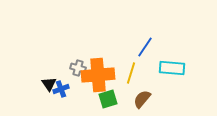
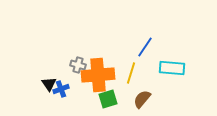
gray cross: moved 3 px up
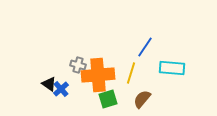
black triangle: rotated 21 degrees counterclockwise
blue cross: rotated 21 degrees counterclockwise
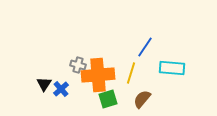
black triangle: moved 5 px left; rotated 28 degrees clockwise
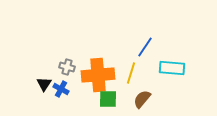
gray cross: moved 11 px left, 2 px down
blue cross: rotated 21 degrees counterclockwise
green square: rotated 18 degrees clockwise
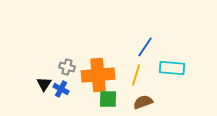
yellow line: moved 5 px right, 2 px down
brown semicircle: moved 1 px right, 3 px down; rotated 30 degrees clockwise
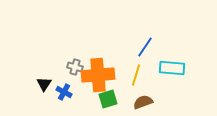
gray cross: moved 8 px right
blue cross: moved 3 px right, 3 px down
green square: rotated 18 degrees counterclockwise
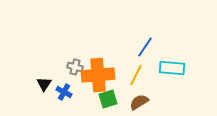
yellow line: rotated 10 degrees clockwise
brown semicircle: moved 4 px left; rotated 12 degrees counterclockwise
